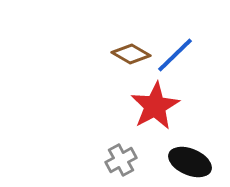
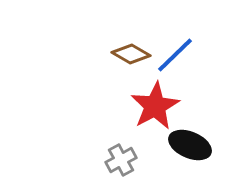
black ellipse: moved 17 px up
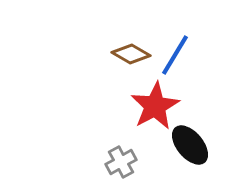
blue line: rotated 15 degrees counterclockwise
black ellipse: rotated 27 degrees clockwise
gray cross: moved 2 px down
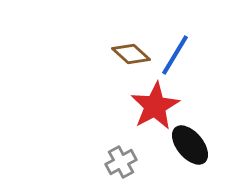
brown diamond: rotated 12 degrees clockwise
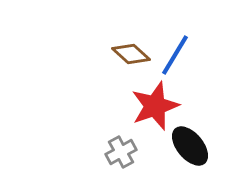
red star: rotated 9 degrees clockwise
black ellipse: moved 1 px down
gray cross: moved 10 px up
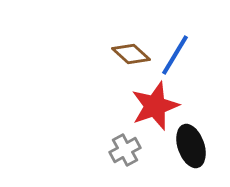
black ellipse: moved 1 px right; rotated 21 degrees clockwise
gray cross: moved 4 px right, 2 px up
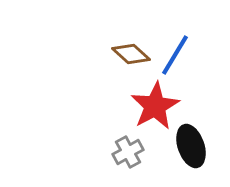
red star: rotated 9 degrees counterclockwise
gray cross: moved 3 px right, 2 px down
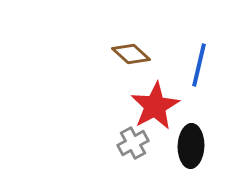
blue line: moved 24 px right, 10 px down; rotated 18 degrees counterclockwise
black ellipse: rotated 21 degrees clockwise
gray cross: moved 5 px right, 9 px up
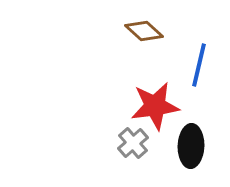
brown diamond: moved 13 px right, 23 px up
red star: rotated 21 degrees clockwise
gray cross: rotated 12 degrees counterclockwise
